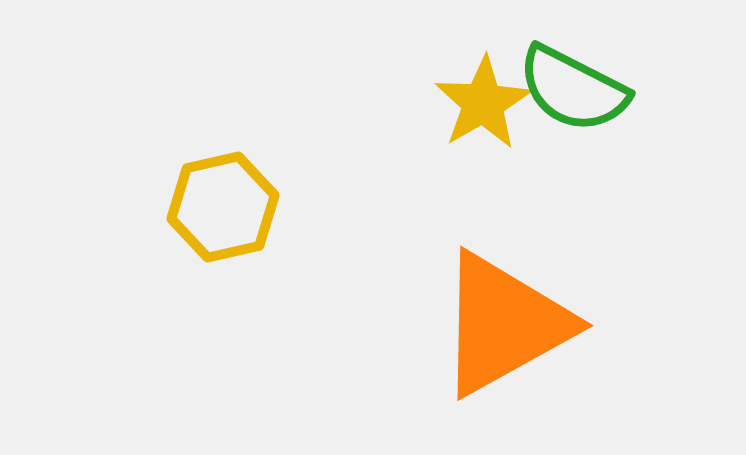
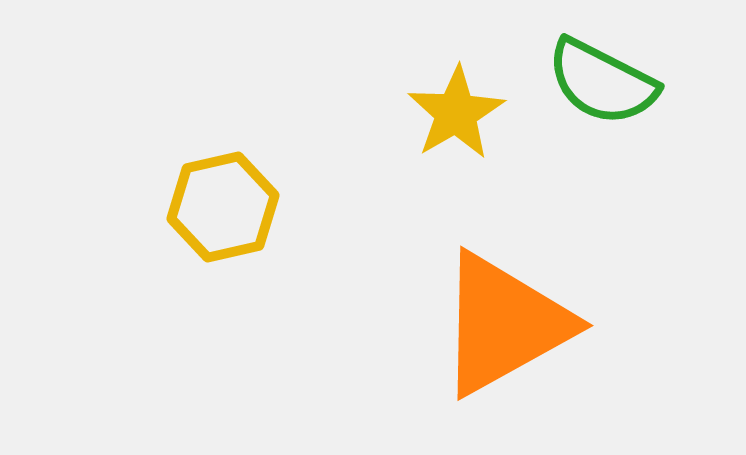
green semicircle: moved 29 px right, 7 px up
yellow star: moved 27 px left, 10 px down
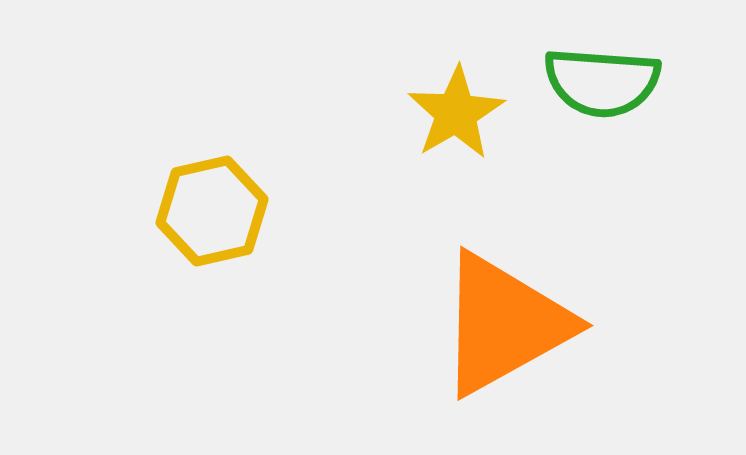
green semicircle: rotated 23 degrees counterclockwise
yellow hexagon: moved 11 px left, 4 px down
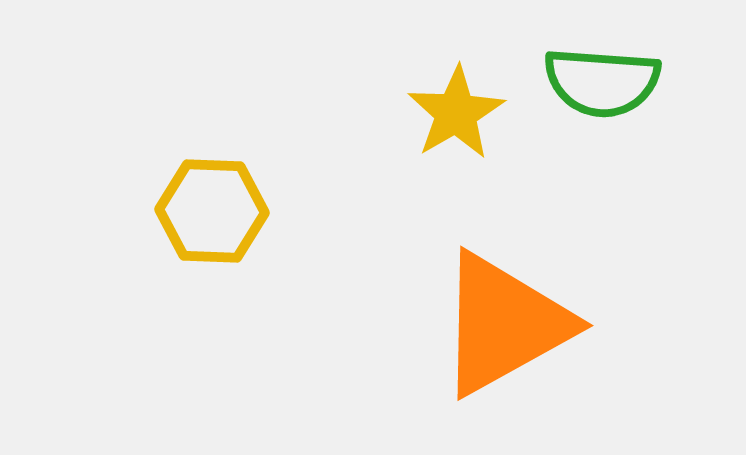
yellow hexagon: rotated 15 degrees clockwise
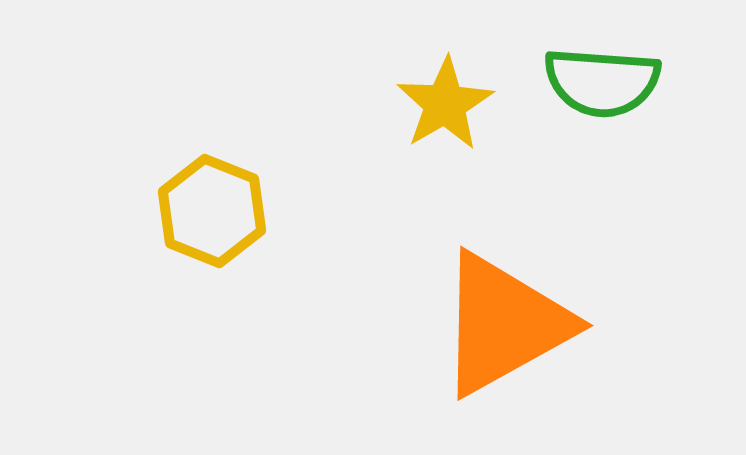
yellow star: moved 11 px left, 9 px up
yellow hexagon: rotated 20 degrees clockwise
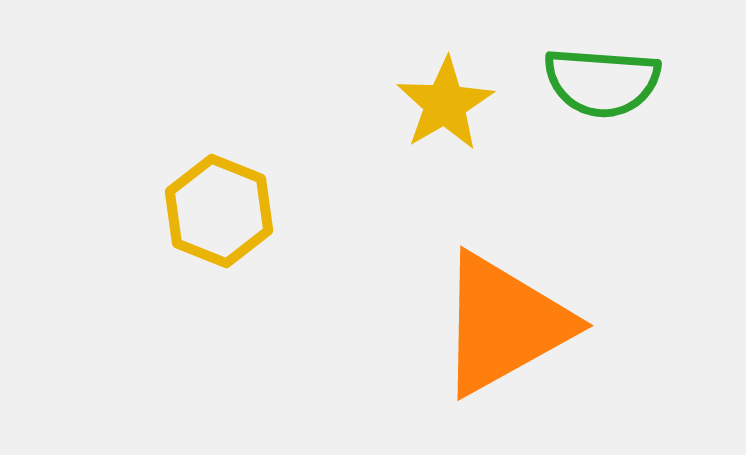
yellow hexagon: moved 7 px right
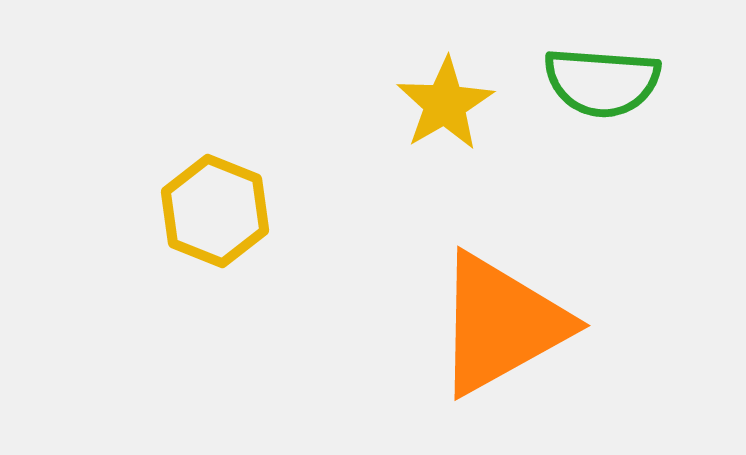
yellow hexagon: moved 4 px left
orange triangle: moved 3 px left
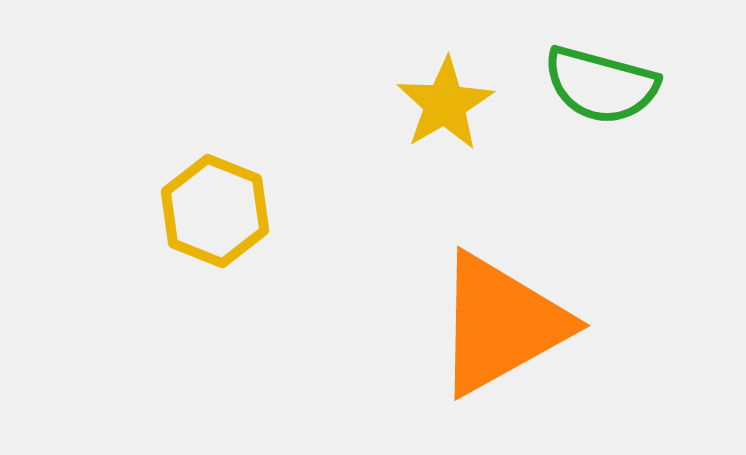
green semicircle: moved 1 px left, 3 px down; rotated 11 degrees clockwise
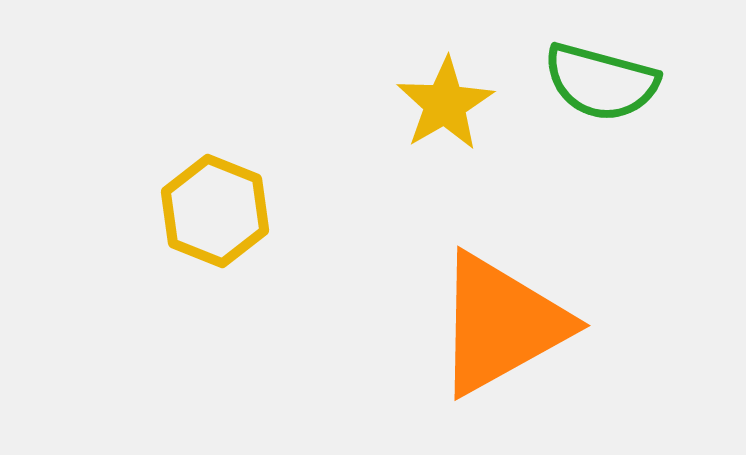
green semicircle: moved 3 px up
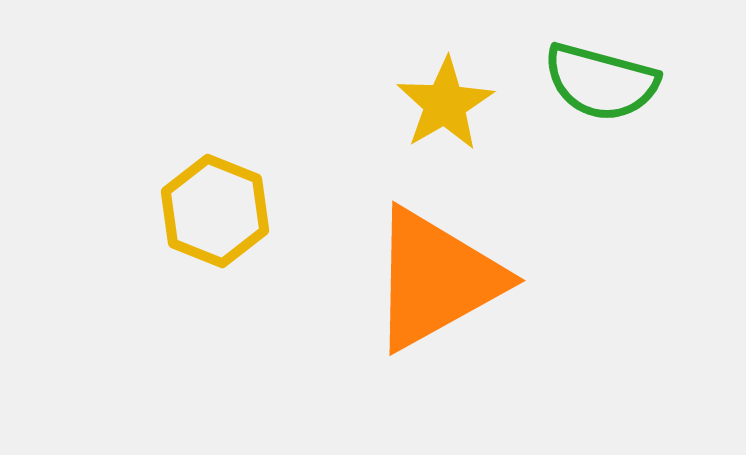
orange triangle: moved 65 px left, 45 px up
